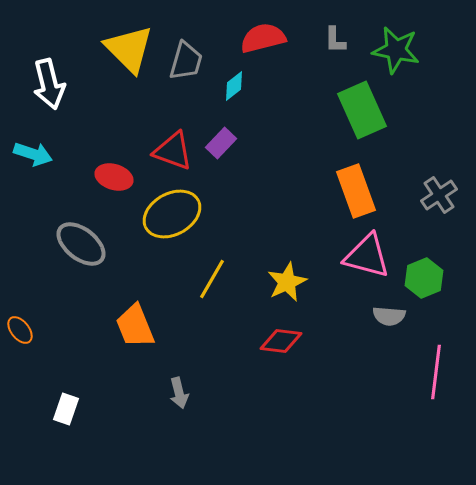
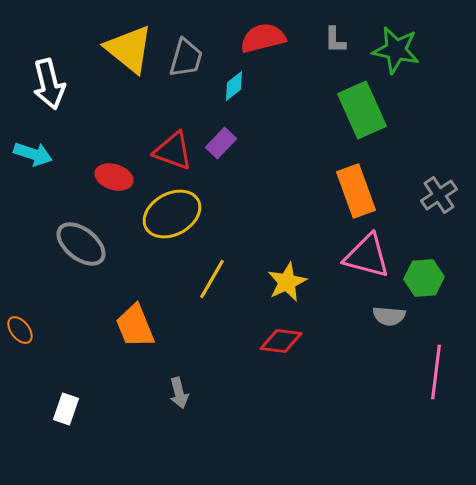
yellow triangle: rotated 6 degrees counterclockwise
gray trapezoid: moved 3 px up
green hexagon: rotated 18 degrees clockwise
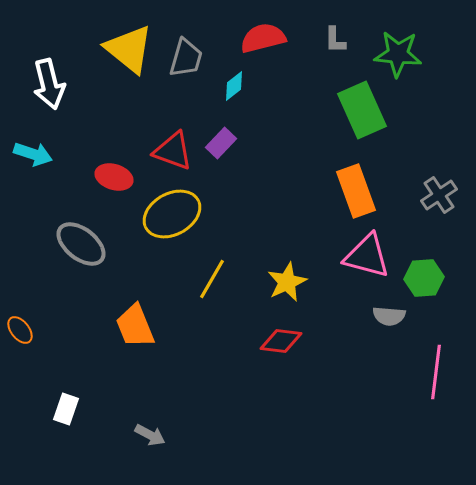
green star: moved 2 px right, 4 px down; rotated 6 degrees counterclockwise
gray arrow: moved 29 px left, 42 px down; rotated 48 degrees counterclockwise
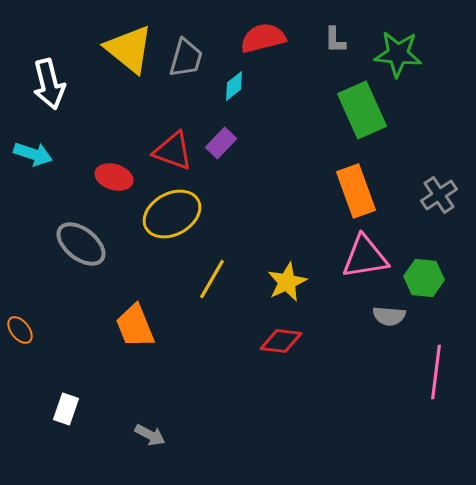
pink triangle: moved 2 px left, 1 px down; rotated 24 degrees counterclockwise
green hexagon: rotated 9 degrees clockwise
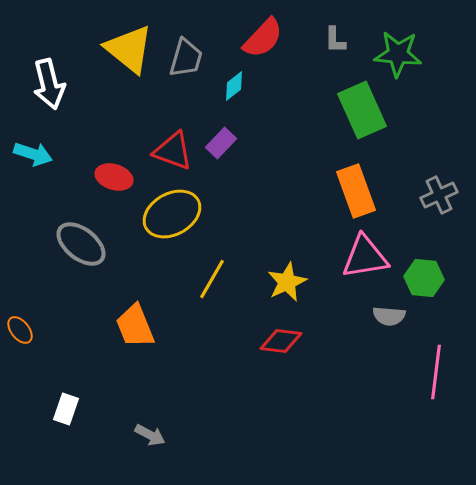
red semicircle: rotated 147 degrees clockwise
gray cross: rotated 9 degrees clockwise
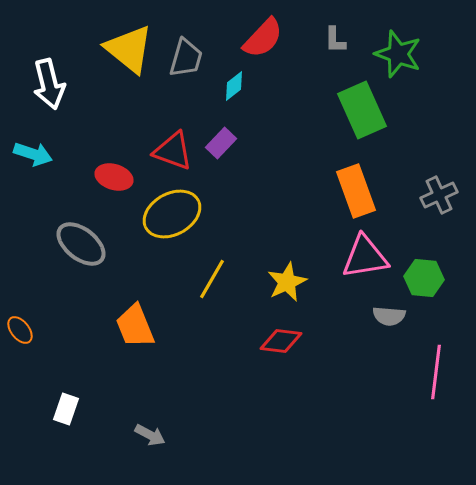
green star: rotated 15 degrees clockwise
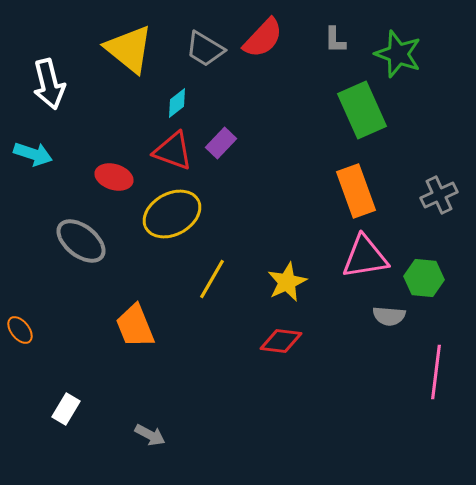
gray trapezoid: moved 19 px right, 9 px up; rotated 105 degrees clockwise
cyan diamond: moved 57 px left, 17 px down
gray ellipse: moved 3 px up
white rectangle: rotated 12 degrees clockwise
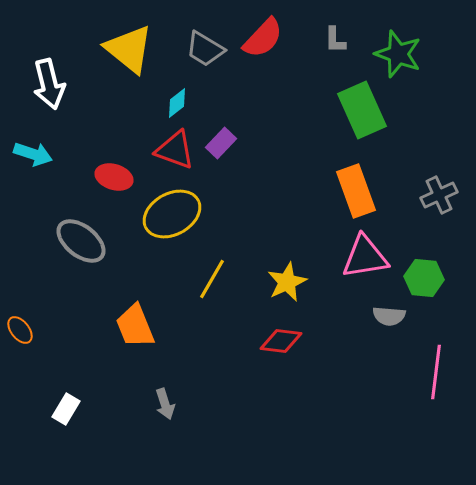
red triangle: moved 2 px right, 1 px up
gray arrow: moved 15 px right, 31 px up; rotated 44 degrees clockwise
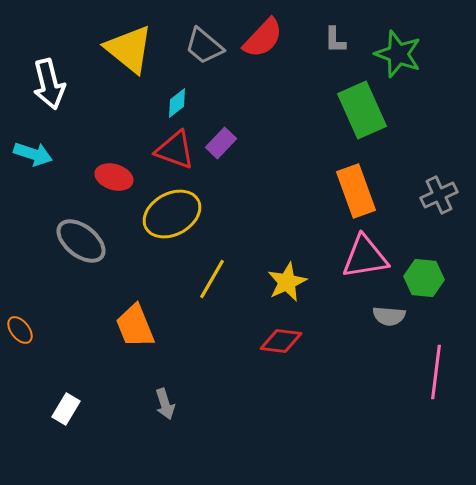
gray trapezoid: moved 1 px left, 3 px up; rotated 9 degrees clockwise
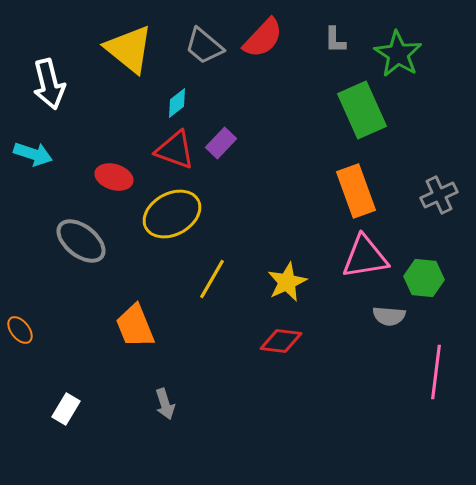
green star: rotated 12 degrees clockwise
